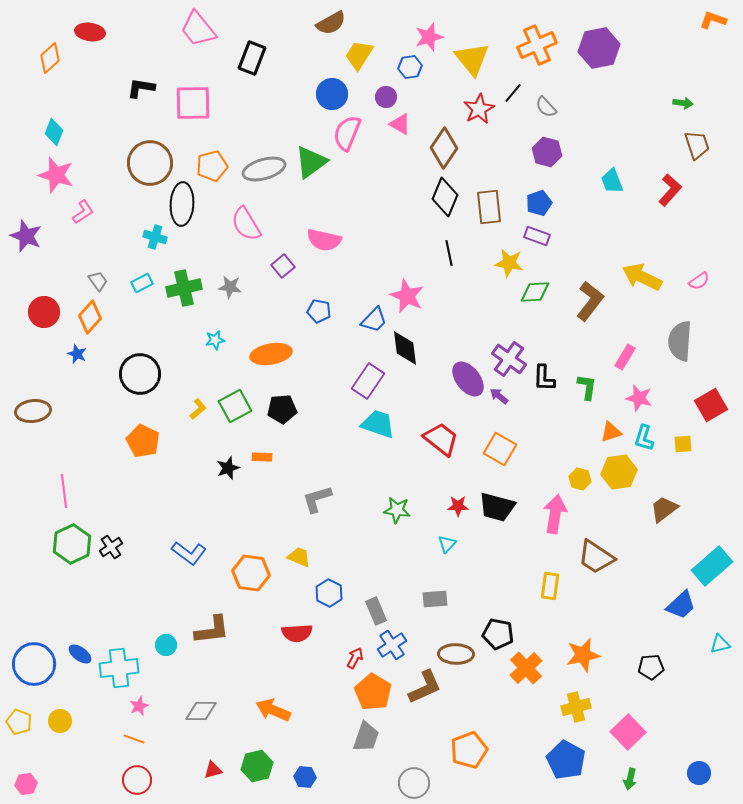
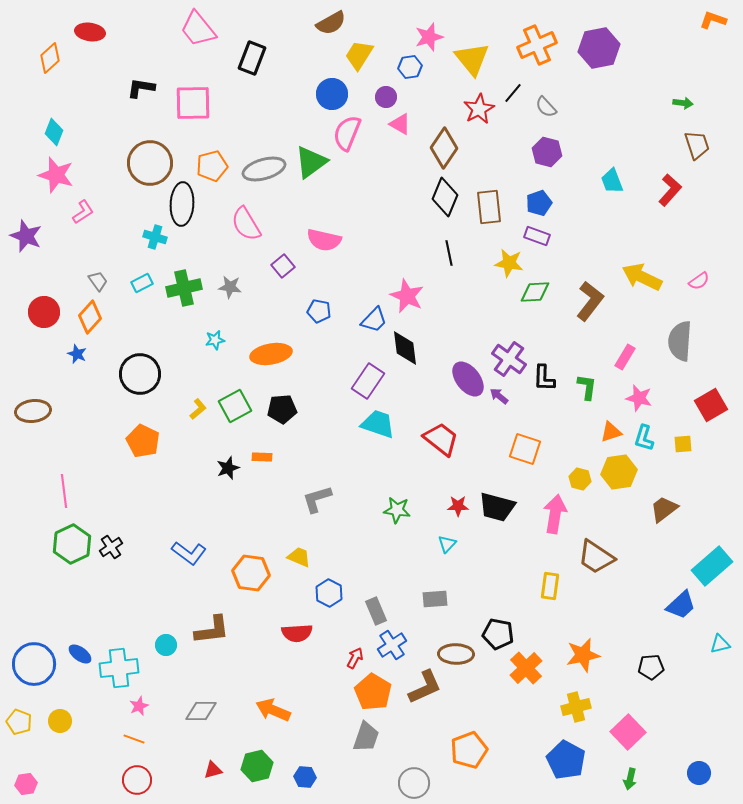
orange square at (500, 449): moved 25 px right; rotated 12 degrees counterclockwise
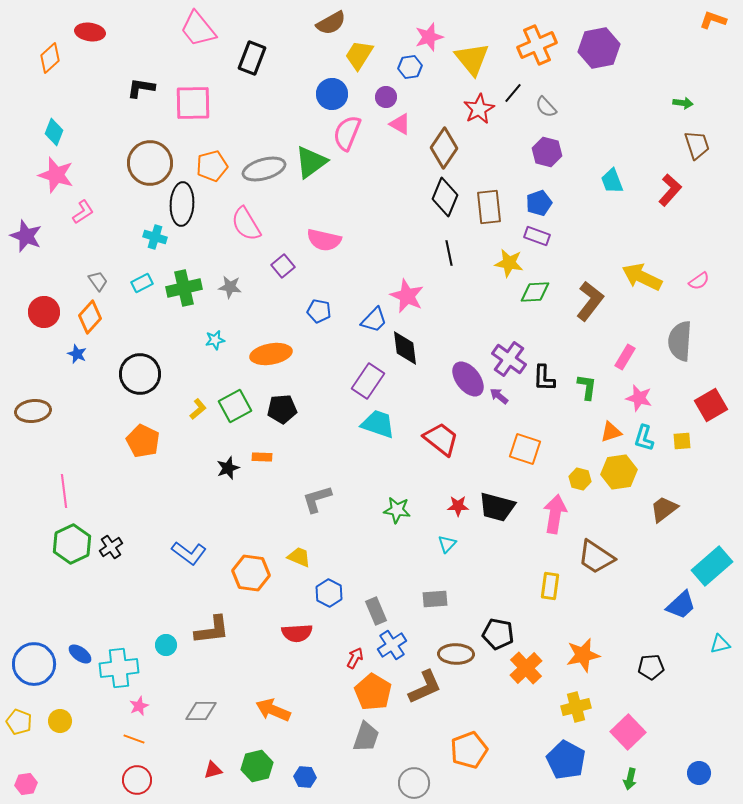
yellow square at (683, 444): moved 1 px left, 3 px up
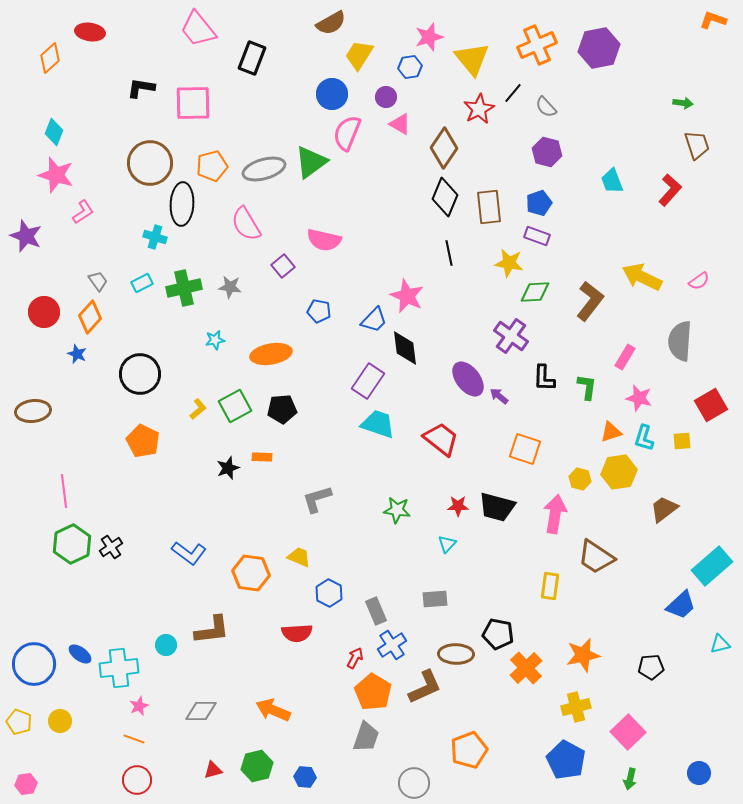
purple cross at (509, 359): moved 2 px right, 23 px up
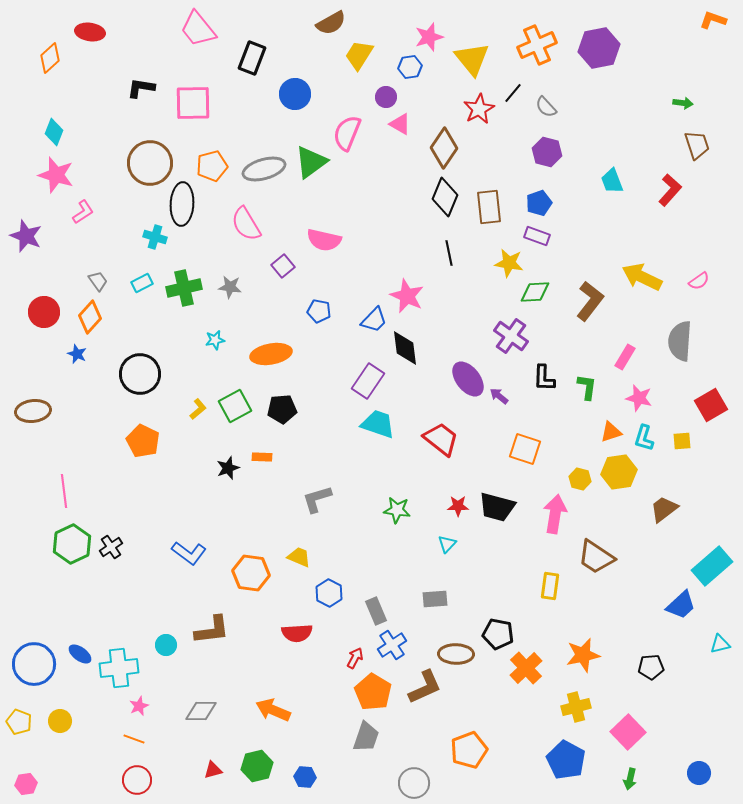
blue circle at (332, 94): moved 37 px left
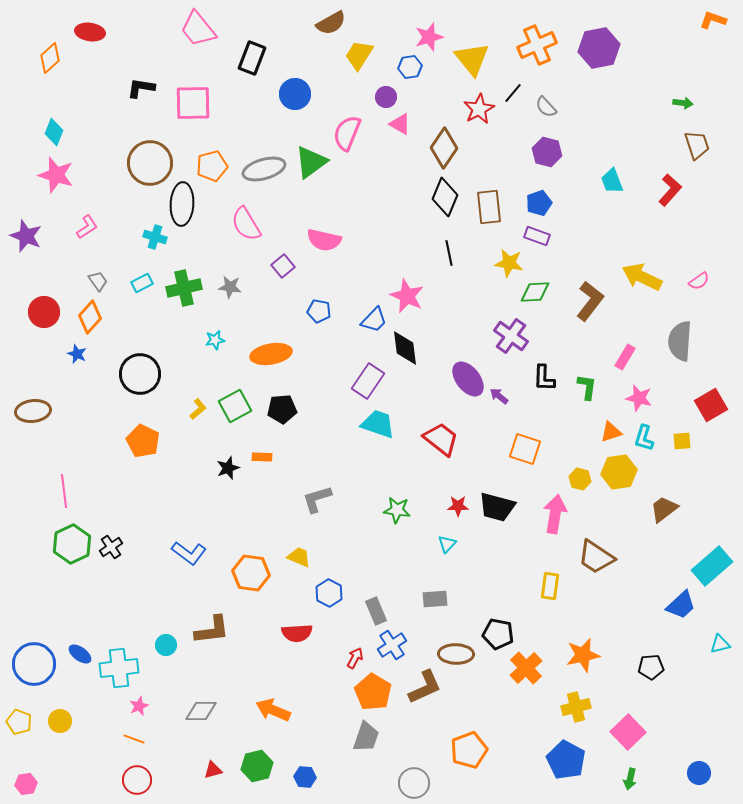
pink L-shape at (83, 212): moved 4 px right, 15 px down
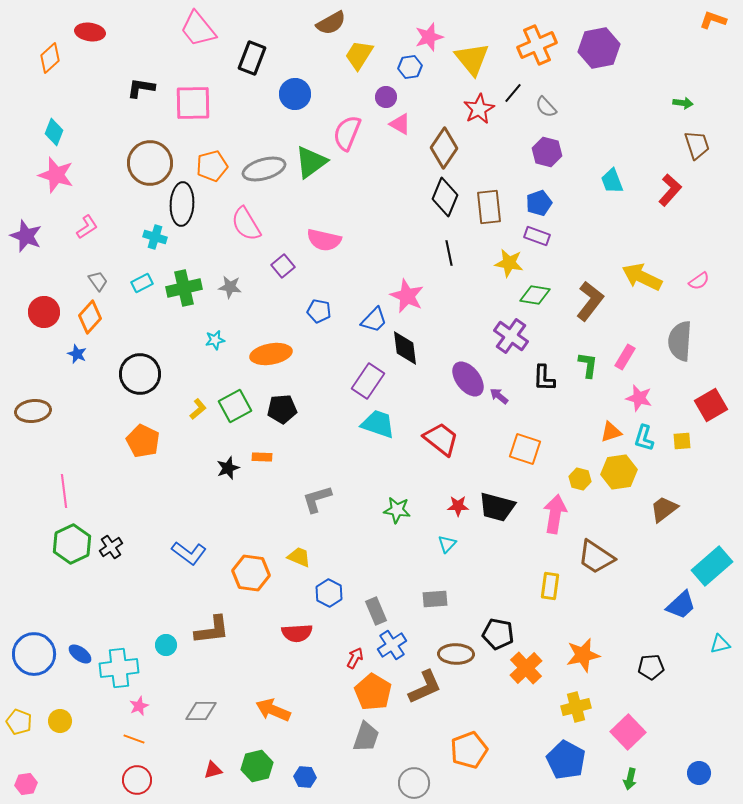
green diamond at (535, 292): moved 3 px down; rotated 12 degrees clockwise
green L-shape at (587, 387): moved 1 px right, 22 px up
blue circle at (34, 664): moved 10 px up
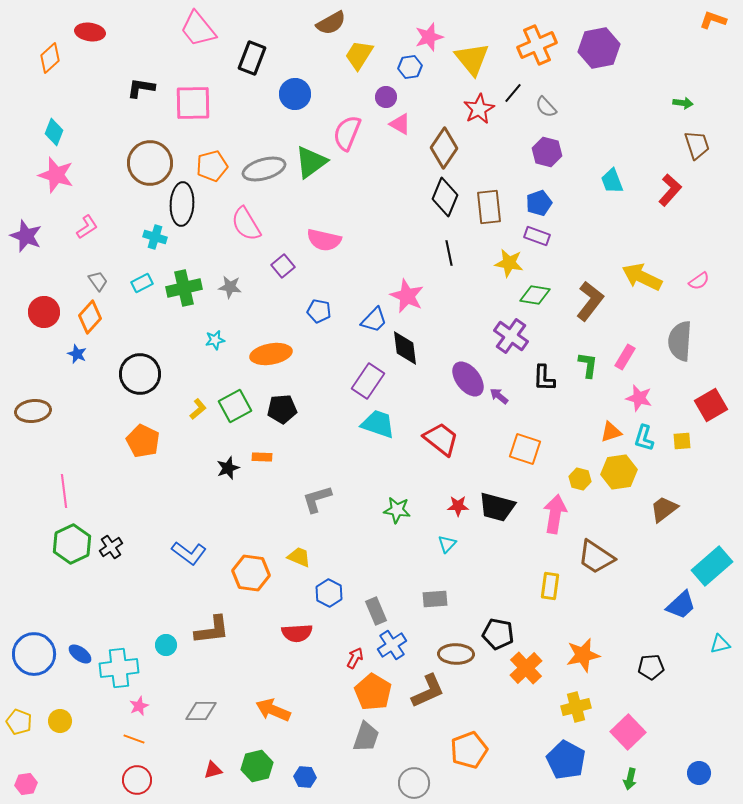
brown L-shape at (425, 687): moved 3 px right, 4 px down
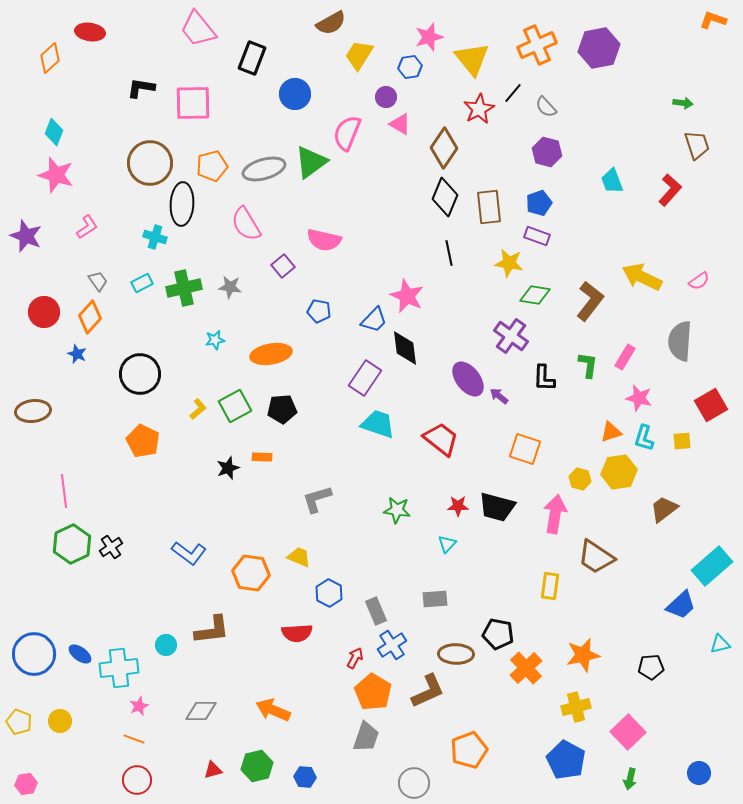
purple rectangle at (368, 381): moved 3 px left, 3 px up
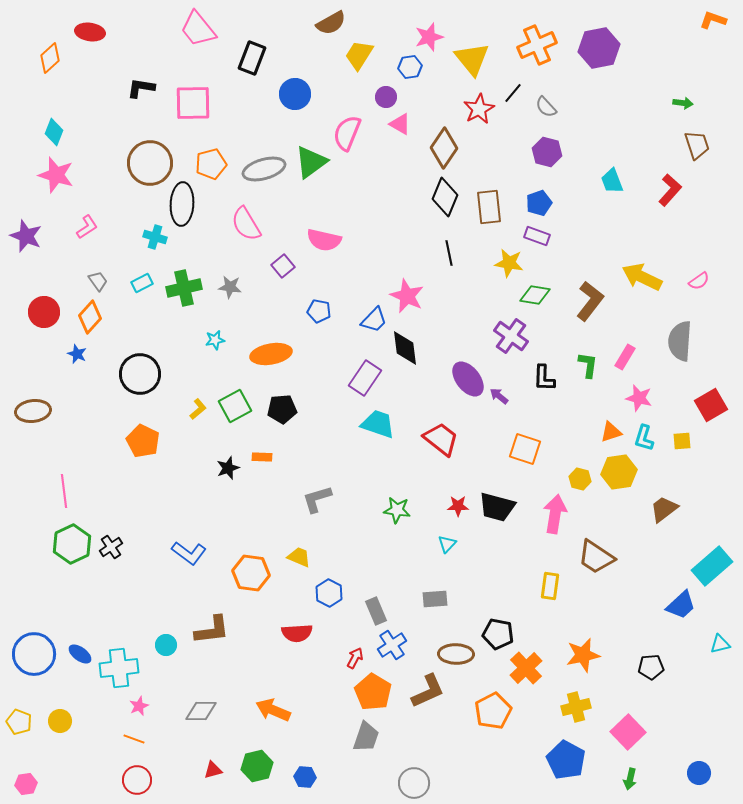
orange pentagon at (212, 166): moved 1 px left, 2 px up
orange pentagon at (469, 750): moved 24 px right, 39 px up; rotated 6 degrees counterclockwise
